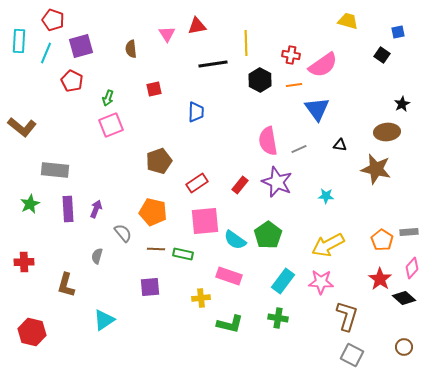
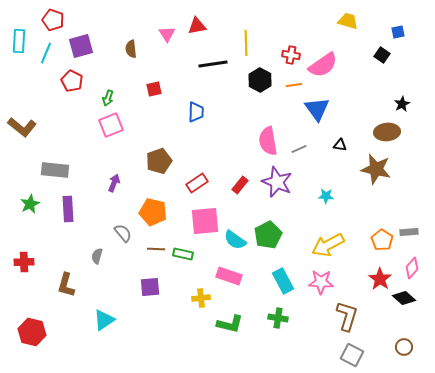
purple arrow at (96, 209): moved 18 px right, 26 px up
green pentagon at (268, 235): rotated 8 degrees clockwise
cyan rectangle at (283, 281): rotated 65 degrees counterclockwise
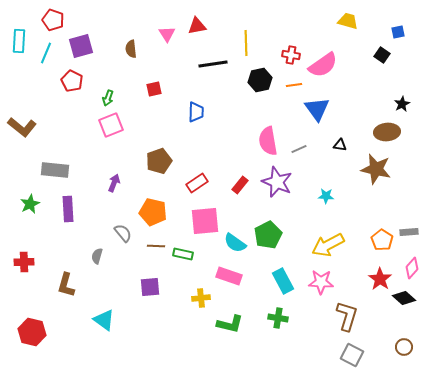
black hexagon at (260, 80): rotated 20 degrees clockwise
cyan semicircle at (235, 240): moved 3 px down
brown line at (156, 249): moved 3 px up
cyan triangle at (104, 320): rotated 50 degrees counterclockwise
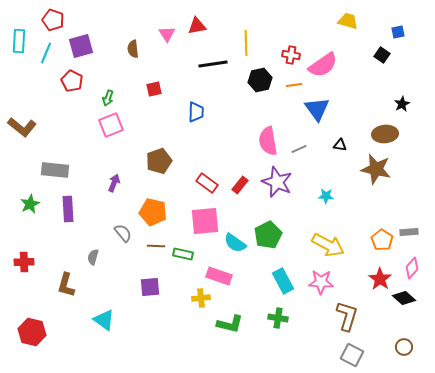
brown semicircle at (131, 49): moved 2 px right
brown ellipse at (387, 132): moved 2 px left, 2 px down
red rectangle at (197, 183): moved 10 px right; rotated 70 degrees clockwise
yellow arrow at (328, 245): rotated 124 degrees counterclockwise
gray semicircle at (97, 256): moved 4 px left, 1 px down
pink rectangle at (229, 276): moved 10 px left
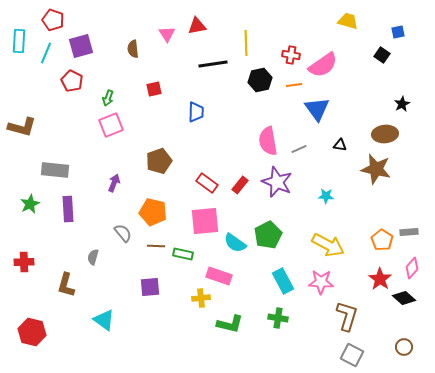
brown L-shape at (22, 127): rotated 24 degrees counterclockwise
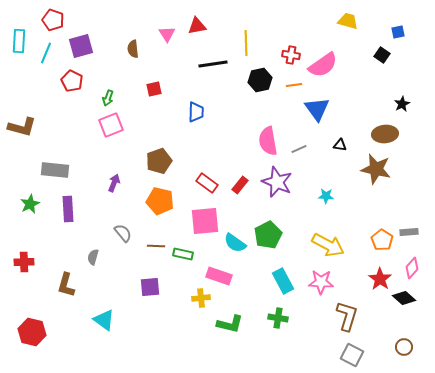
orange pentagon at (153, 212): moved 7 px right, 11 px up
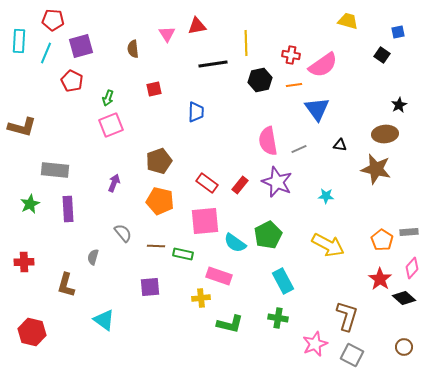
red pentagon at (53, 20): rotated 15 degrees counterclockwise
black star at (402, 104): moved 3 px left, 1 px down
pink star at (321, 282): moved 6 px left, 62 px down; rotated 25 degrees counterclockwise
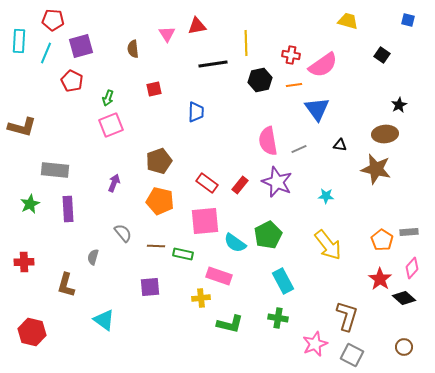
blue square at (398, 32): moved 10 px right, 12 px up; rotated 24 degrees clockwise
yellow arrow at (328, 245): rotated 24 degrees clockwise
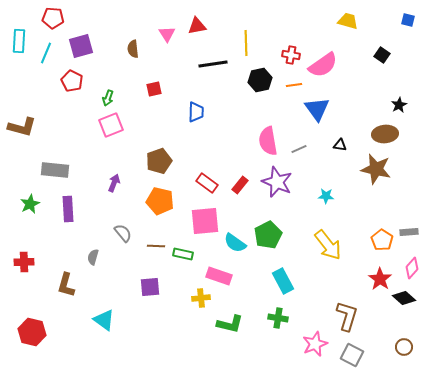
red pentagon at (53, 20): moved 2 px up
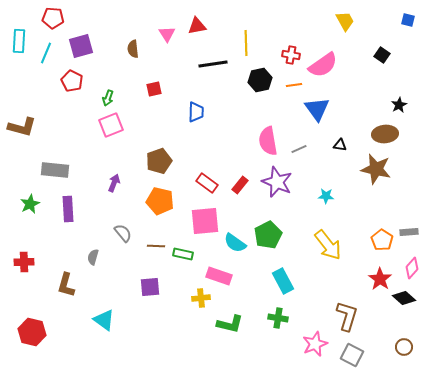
yellow trapezoid at (348, 21): moved 3 px left; rotated 45 degrees clockwise
